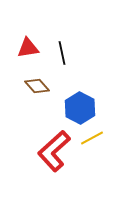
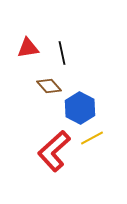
brown diamond: moved 12 px right
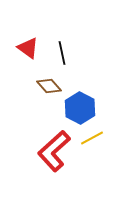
red triangle: rotated 45 degrees clockwise
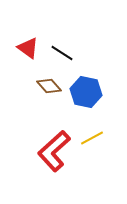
black line: rotated 45 degrees counterclockwise
blue hexagon: moved 6 px right, 16 px up; rotated 16 degrees counterclockwise
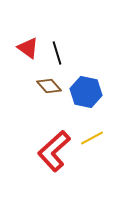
black line: moved 5 px left; rotated 40 degrees clockwise
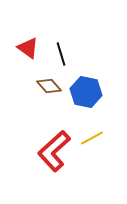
black line: moved 4 px right, 1 px down
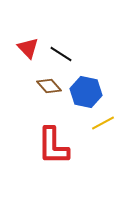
red triangle: rotated 10 degrees clockwise
black line: rotated 40 degrees counterclockwise
yellow line: moved 11 px right, 15 px up
red L-shape: moved 1 px left, 5 px up; rotated 48 degrees counterclockwise
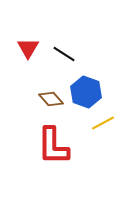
red triangle: rotated 15 degrees clockwise
black line: moved 3 px right
brown diamond: moved 2 px right, 13 px down
blue hexagon: rotated 8 degrees clockwise
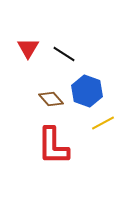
blue hexagon: moved 1 px right, 1 px up
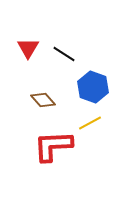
blue hexagon: moved 6 px right, 4 px up
brown diamond: moved 8 px left, 1 px down
yellow line: moved 13 px left
red L-shape: rotated 87 degrees clockwise
